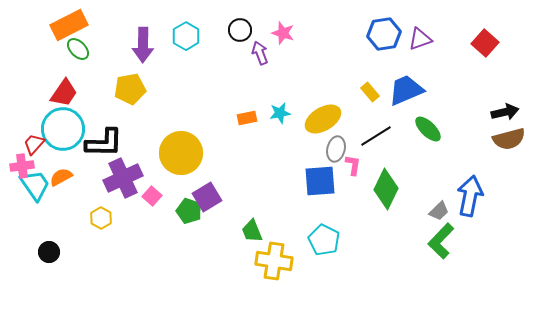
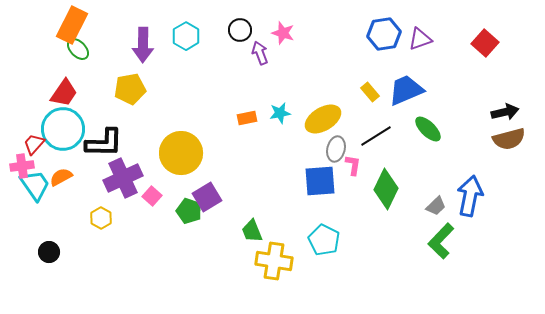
orange rectangle at (69, 25): moved 3 px right; rotated 36 degrees counterclockwise
gray trapezoid at (439, 211): moved 3 px left, 5 px up
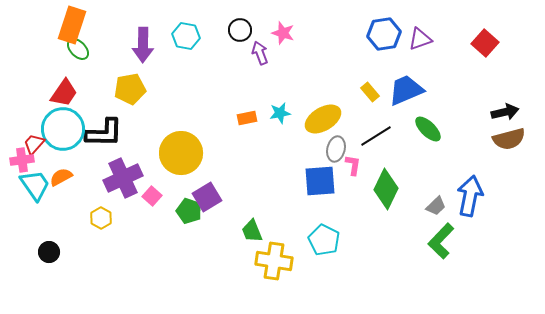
orange rectangle at (72, 25): rotated 9 degrees counterclockwise
cyan hexagon at (186, 36): rotated 20 degrees counterclockwise
black L-shape at (104, 143): moved 10 px up
pink cross at (22, 166): moved 6 px up
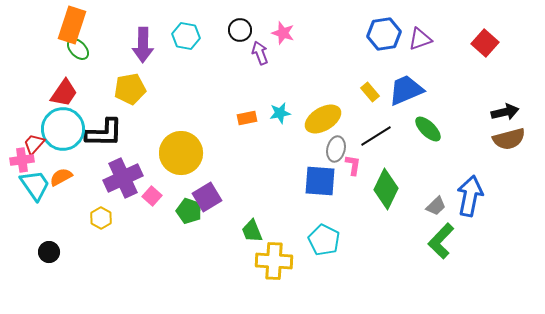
blue square at (320, 181): rotated 8 degrees clockwise
yellow cross at (274, 261): rotated 6 degrees counterclockwise
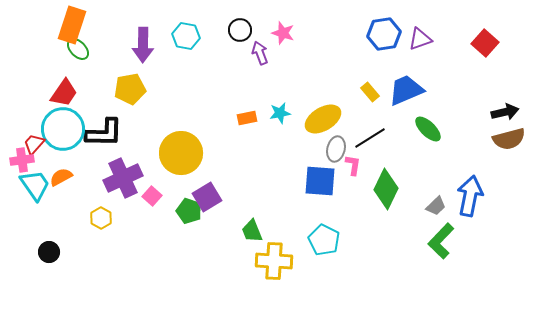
black line at (376, 136): moved 6 px left, 2 px down
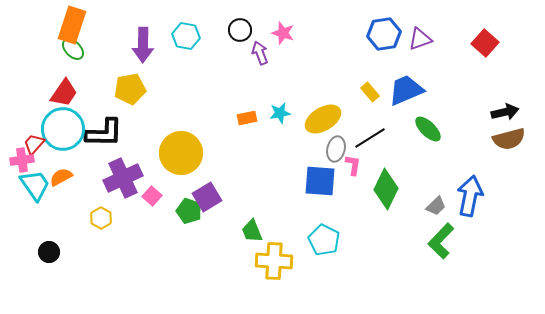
green ellipse at (78, 49): moved 5 px left
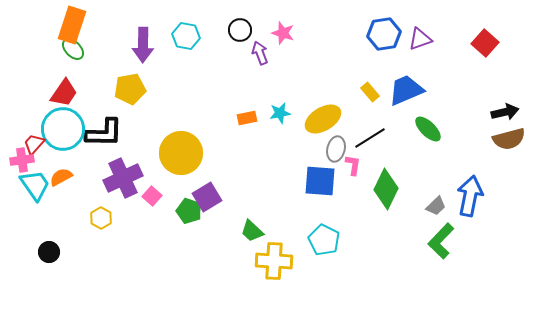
green trapezoid at (252, 231): rotated 25 degrees counterclockwise
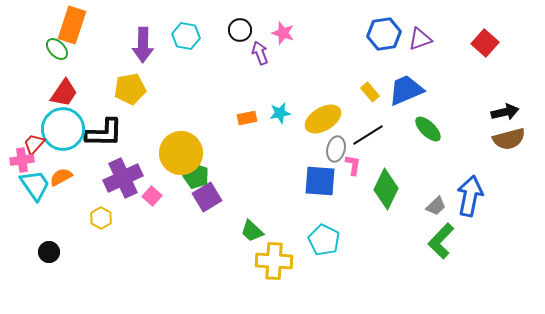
green ellipse at (73, 49): moved 16 px left
black line at (370, 138): moved 2 px left, 3 px up
green pentagon at (189, 211): moved 7 px right, 35 px up
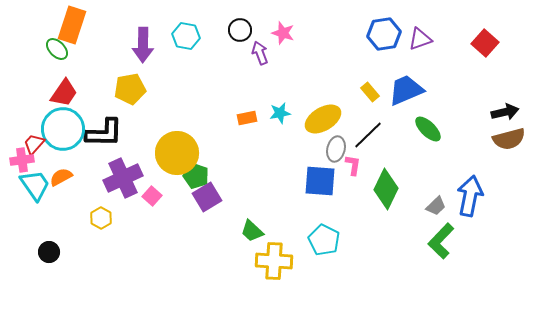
black line at (368, 135): rotated 12 degrees counterclockwise
yellow circle at (181, 153): moved 4 px left
